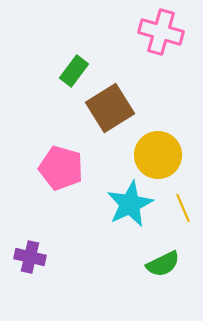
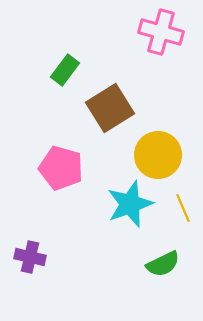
green rectangle: moved 9 px left, 1 px up
cyan star: rotated 6 degrees clockwise
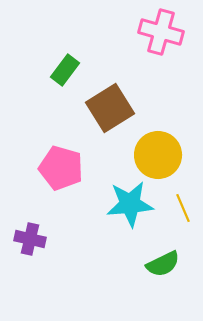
cyan star: rotated 15 degrees clockwise
purple cross: moved 18 px up
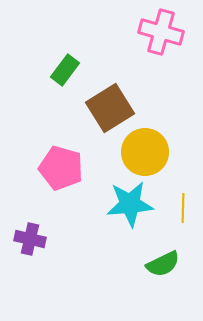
yellow circle: moved 13 px left, 3 px up
yellow line: rotated 24 degrees clockwise
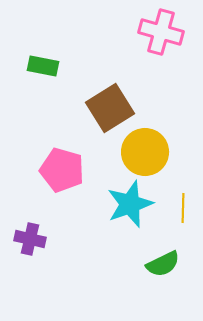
green rectangle: moved 22 px left, 4 px up; rotated 64 degrees clockwise
pink pentagon: moved 1 px right, 2 px down
cyan star: rotated 15 degrees counterclockwise
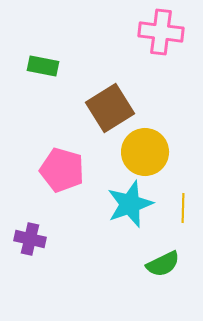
pink cross: rotated 9 degrees counterclockwise
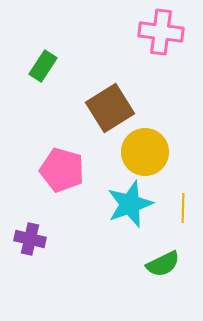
green rectangle: rotated 68 degrees counterclockwise
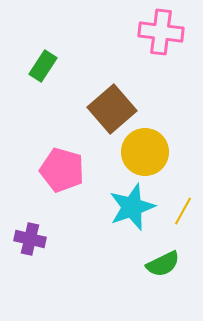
brown square: moved 2 px right, 1 px down; rotated 9 degrees counterclockwise
cyan star: moved 2 px right, 3 px down
yellow line: moved 3 px down; rotated 28 degrees clockwise
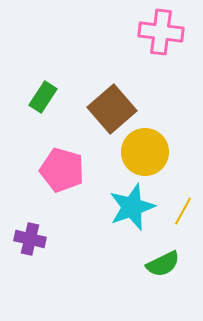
green rectangle: moved 31 px down
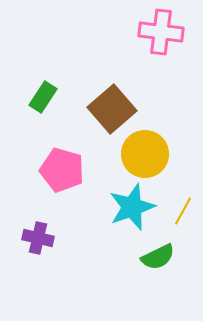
yellow circle: moved 2 px down
purple cross: moved 8 px right, 1 px up
green semicircle: moved 5 px left, 7 px up
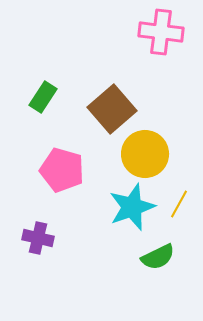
yellow line: moved 4 px left, 7 px up
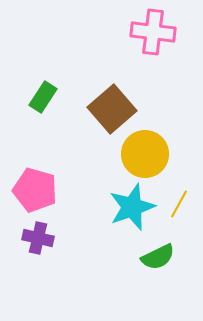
pink cross: moved 8 px left
pink pentagon: moved 27 px left, 20 px down
